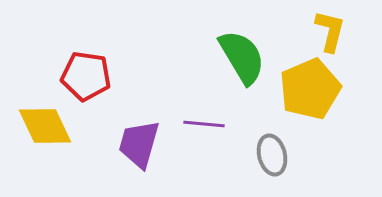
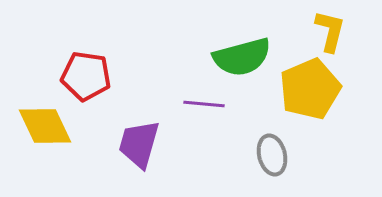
green semicircle: rotated 106 degrees clockwise
purple line: moved 20 px up
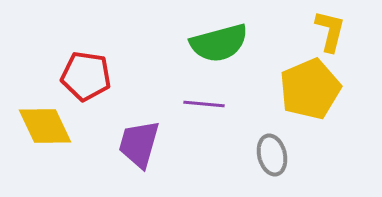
green semicircle: moved 23 px left, 14 px up
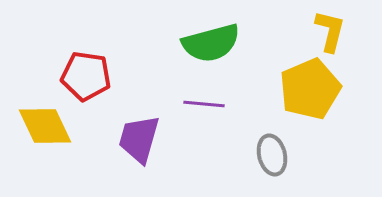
green semicircle: moved 8 px left
purple trapezoid: moved 5 px up
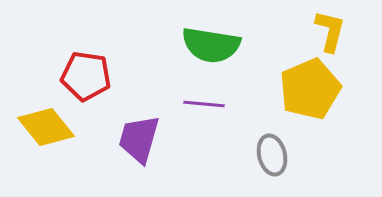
green semicircle: moved 2 px down; rotated 24 degrees clockwise
yellow diamond: moved 1 px right, 1 px down; rotated 14 degrees counterclockwise
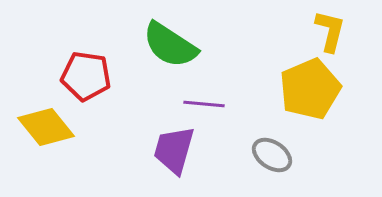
green semicircle: moved 41 px left; rotated 24 degrees clockwise
purple trapezoid: moved 35 px right, 11 px down
gray ellipse: rotated 42 degrees counterclockwise
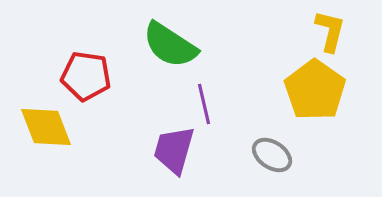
yellow pentagon: moved 5 px right, 1 px down; rotated 14 degrees counterclockwise
purple line: rotated 72 degrees clockwise
yellow diamond: rotated 18 degrees clockwise
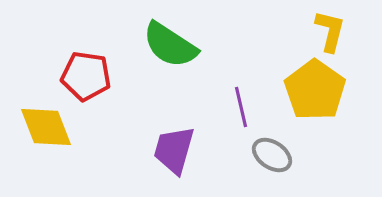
purple line: moved 37 px right, 3 px down
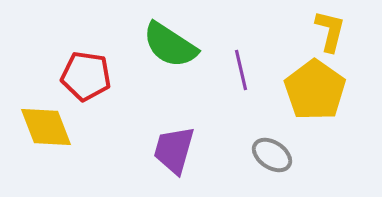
purple line: moved 37 px up
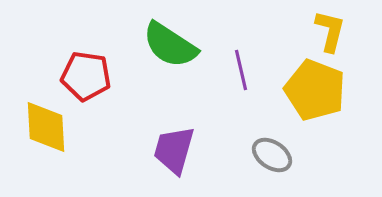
yellow pentagon: rotated 14 degrees counterclockwise
yellow diamond: rotated 18 degrees clockwise
